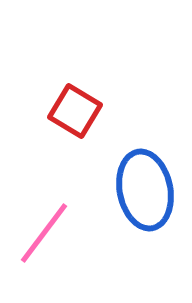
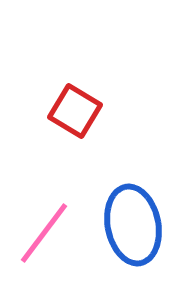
blue ellipse: moved 12 px left, 35 px down
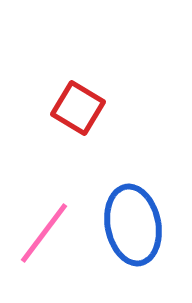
red square: moved 3 px right, 3 px up
